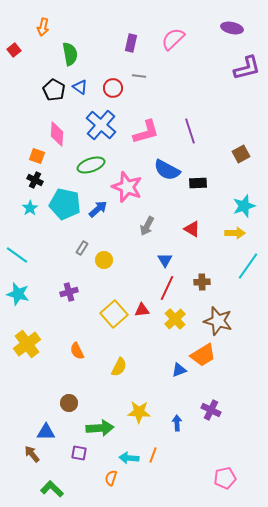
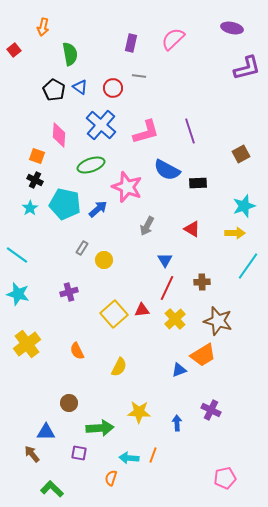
pink diamond at (57, 134): moved 2 px right, 1 px down
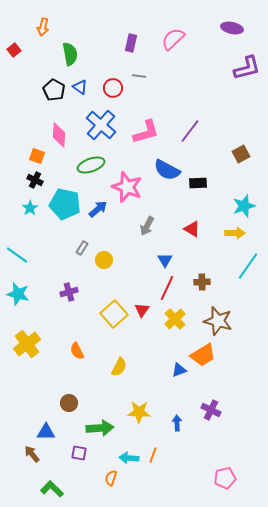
purple line at (190, 131): rotated 55 degrees clockwise
red triangle at (142, 310): rotated 49 degrees counterclockwise
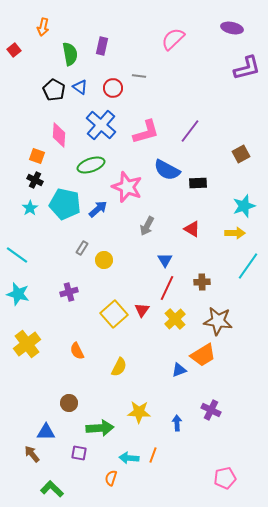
purple rectangle at (131, 43): moved 29 px left, 3 px down
brown star at (218, 321): rotated 8 degrees counterclockwise
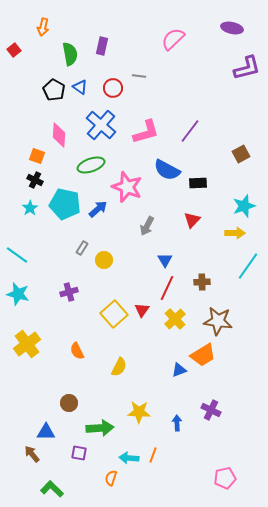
red triangle at (192, 229): moved 9 px up; rotated 42 degrees clockwise
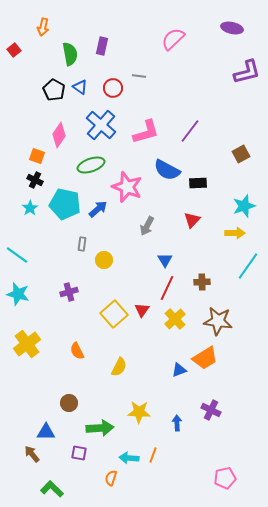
purple L-shape at (247, 68): moved 4 px down
pink diamond at (59, 135): rotated 30 degrees clockwise
gray rectangle at (82, 248): moved 4 px up; rotated 24 degrees counterclockwise
orange trapezoid at (203, 355): moved 2 px right, 3 px down
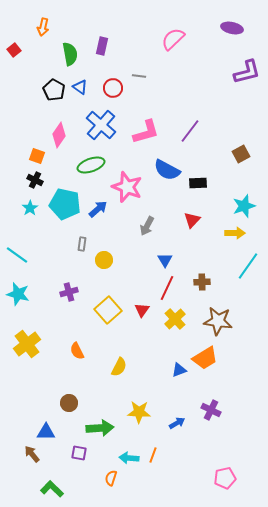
yellow square at (114, 314): moved 6 px left, 4 px up
blue arrow at (177, 423): rotated 63 degrees clockwise
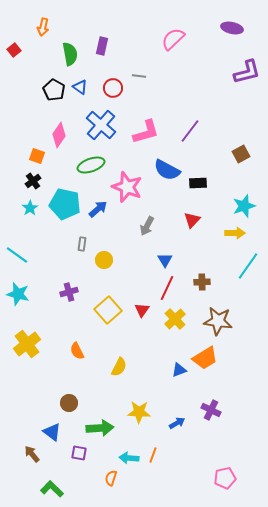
black cross at (35, 180): moved 2 px left, 1 px down; rotated 28 degrees clockwise
blue triangle at (46, 432): moved 6 px right; rotated 36 degrees clockwise
